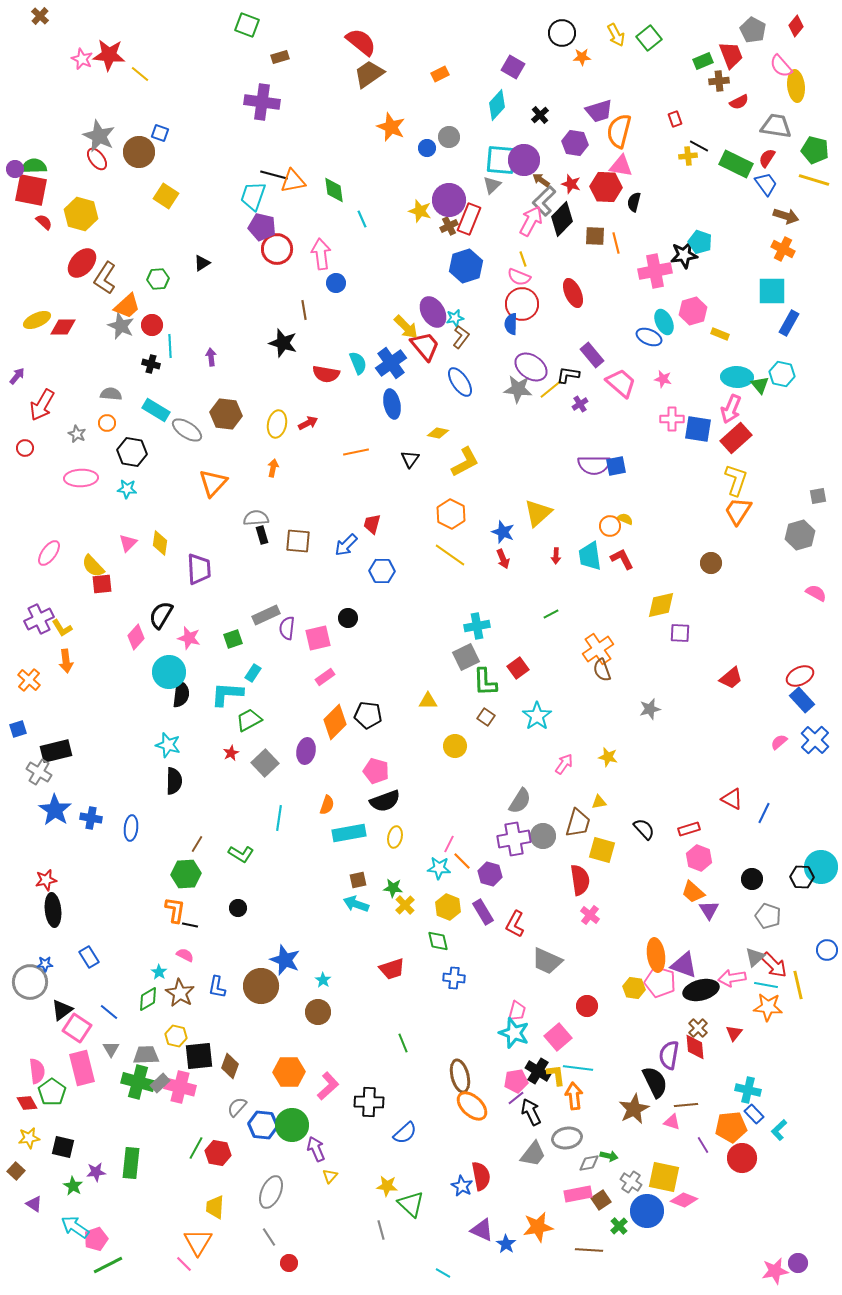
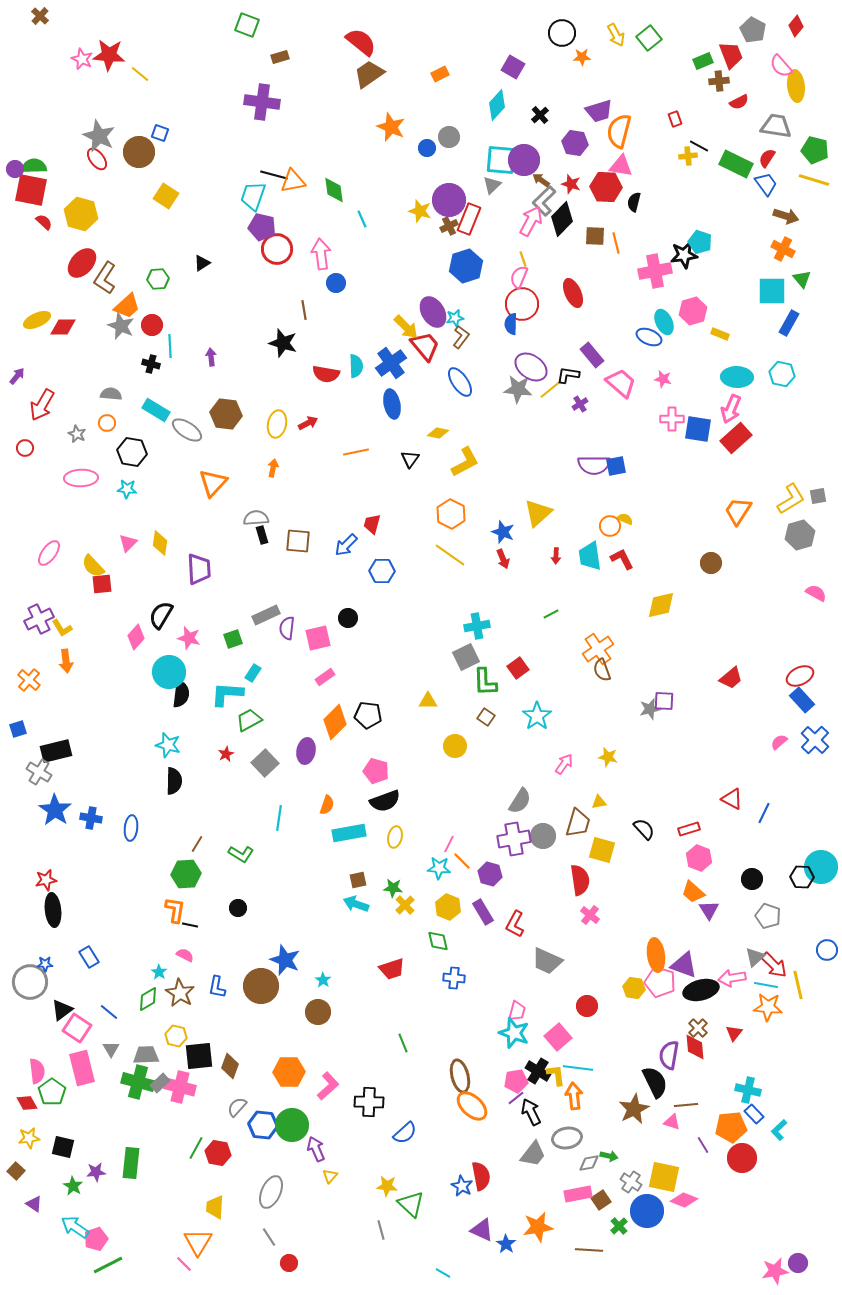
pink semicircle at (519, 277): rotated 90 degrees clockwise
cyan semicircle at (358, 363): moved 2 px left, 3 px down; rotated 20 degrees clockwise
green triangle at (760, 385): moved 42 px right, 106 px up
yellow L-shape at (736, 480): moved 55 px right, 19 px down; rotated 40 degrees clockwise
purple square at (680, 633): moved 16 px left, 68 px down
red star at (231, 753): moved 5 px left, 1 px down
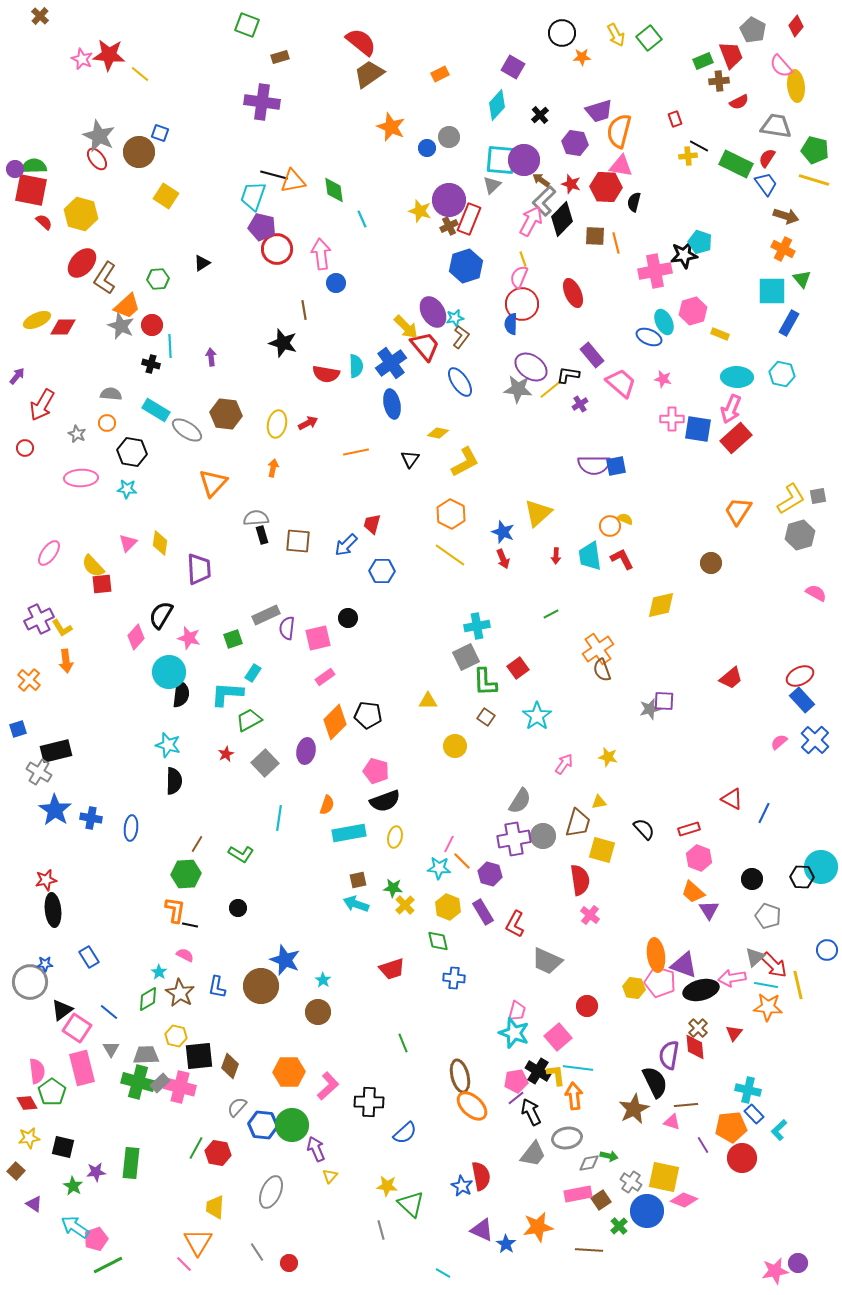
gray line at (269, 1237): moved 12 px left, 15 px down
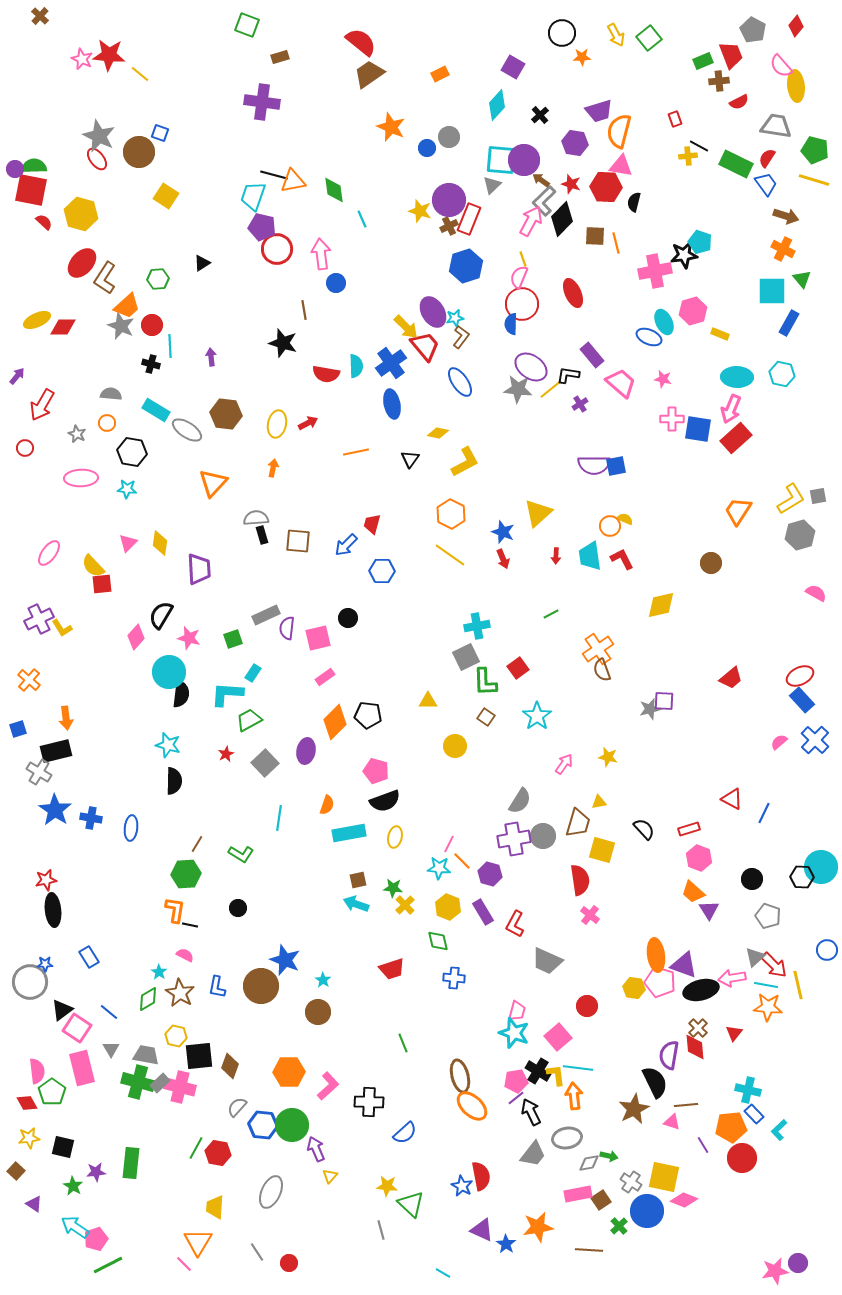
orange arrow at (66, 661): moved 57 px down
gray trapezoid at (146, 1055): rotated 12 degrees clockwise
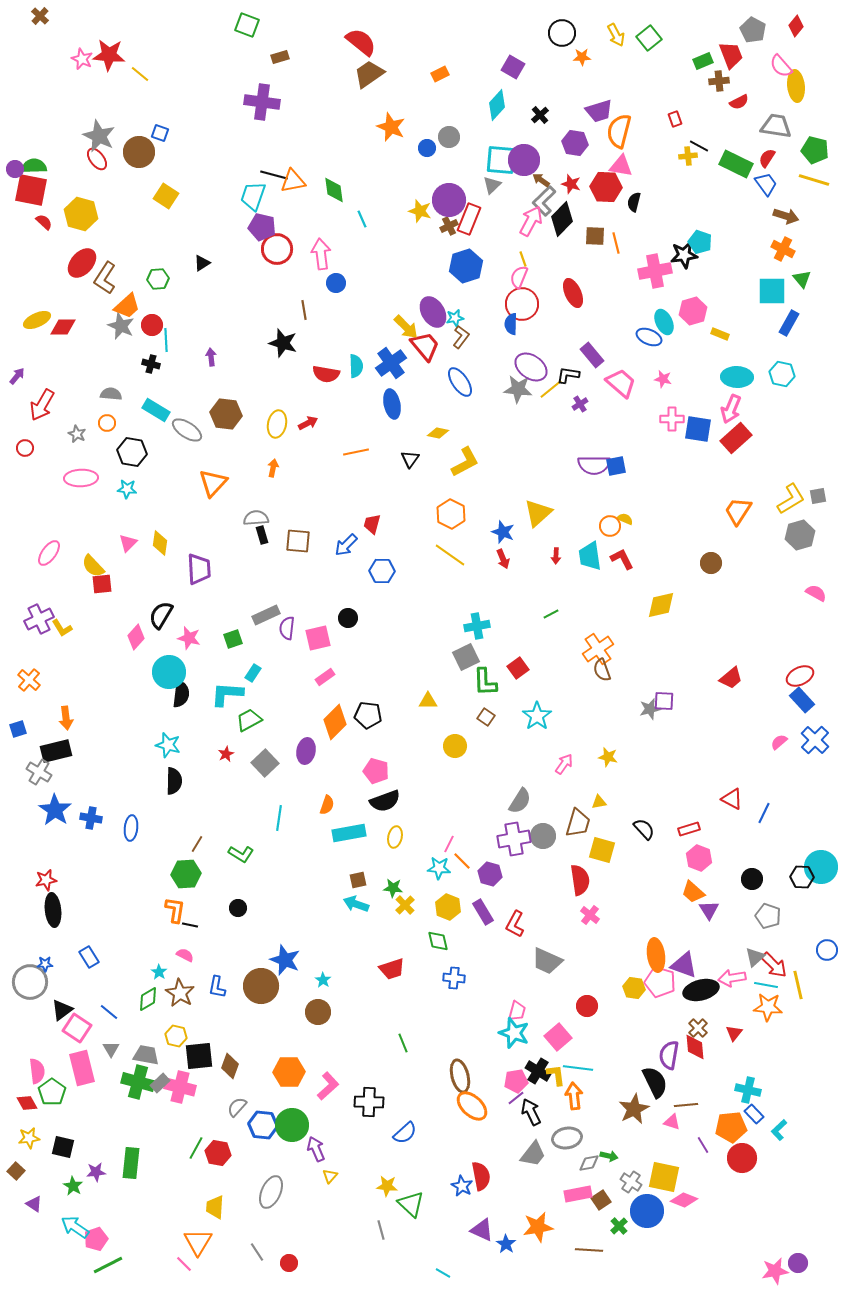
cyan line at (170, 346): moved 4 px left, 6 px up
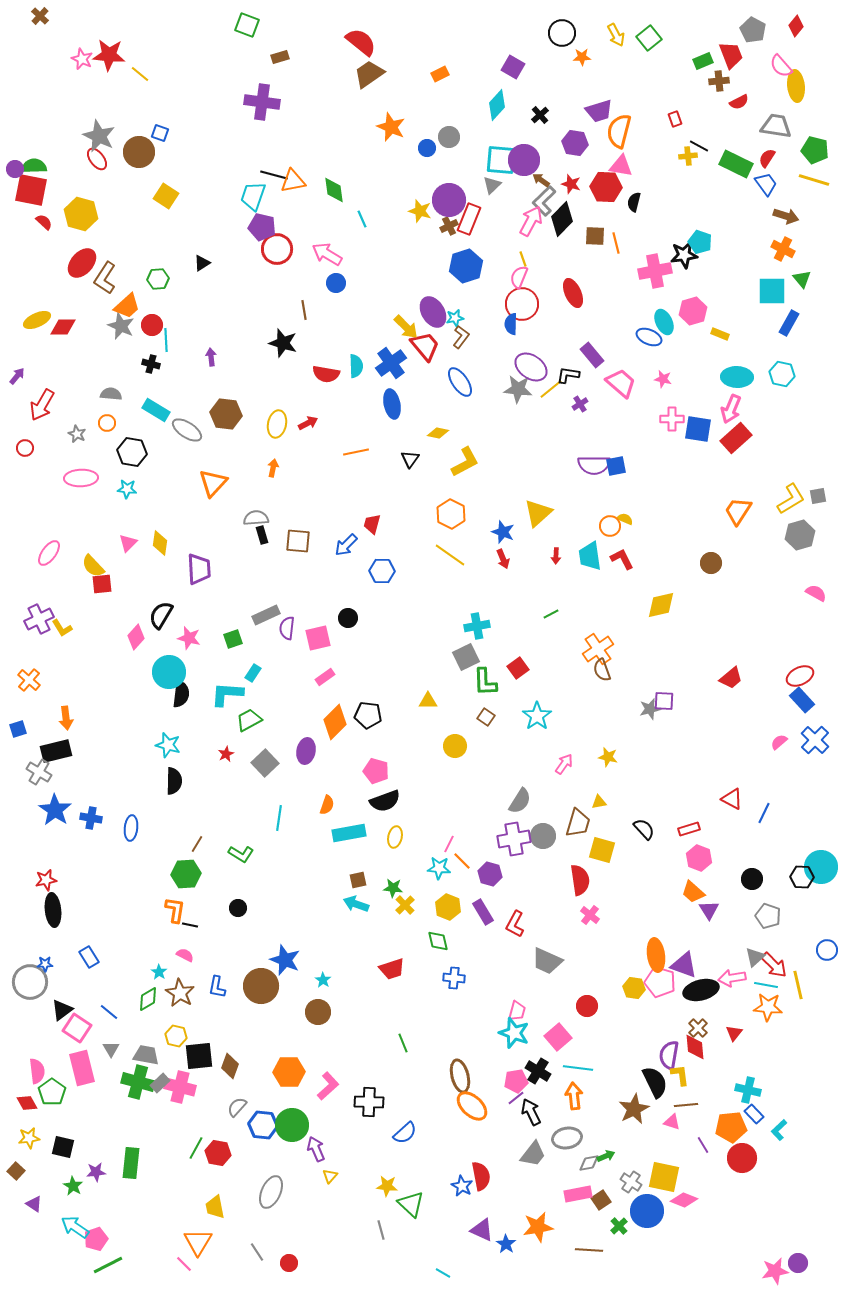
pink arrow at (321, 254): moved 6 px right; rotated 52 degrees counterclockwise
yellow L-shape at (556, 1075): moved 124 px right
green arrow at (609, 1156): moved 3 px left; rotated 36 degrees counterclockwise
yellow trapezoid at (215, 1207): rotated 15 degrees counterclockwise
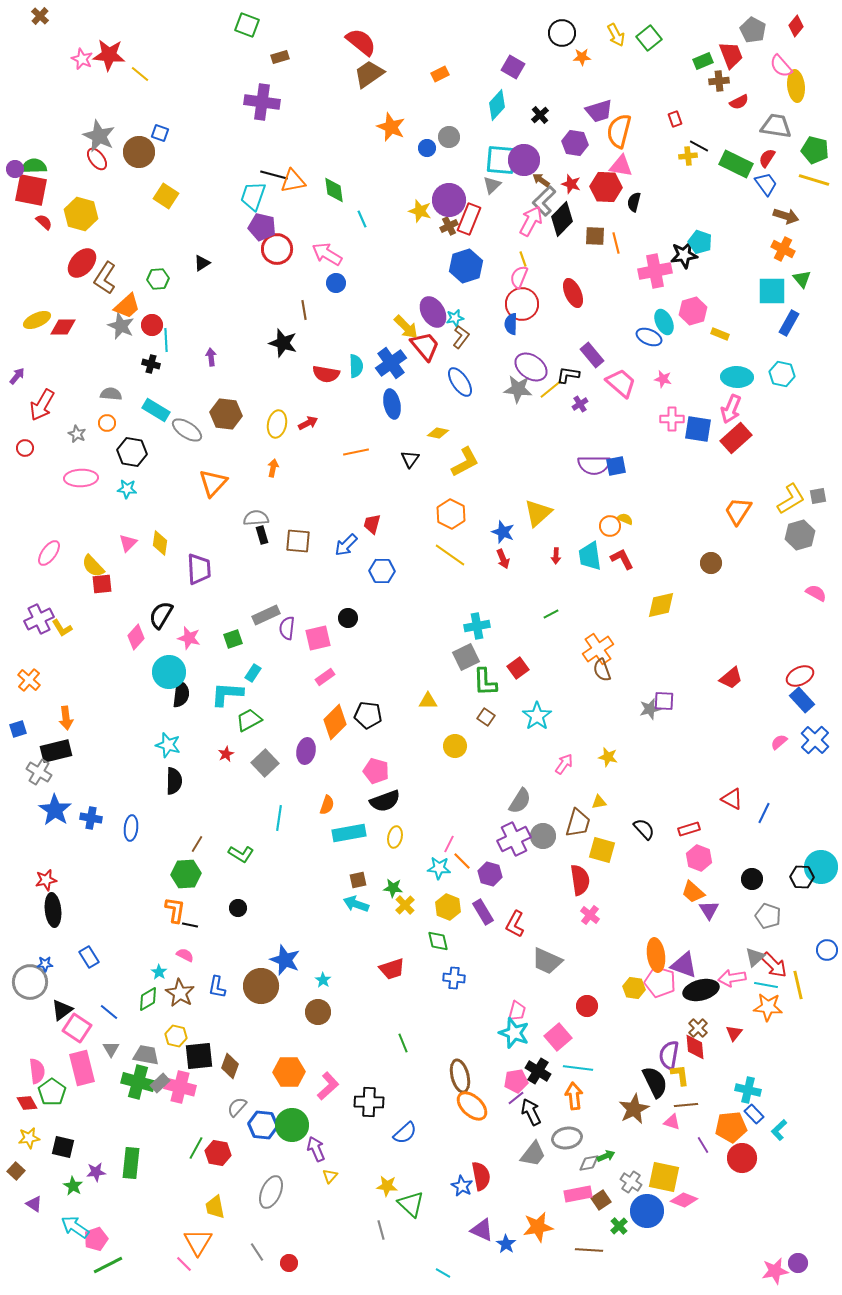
purple cross at (514, 839): rotated 16 degrees counterclockwise
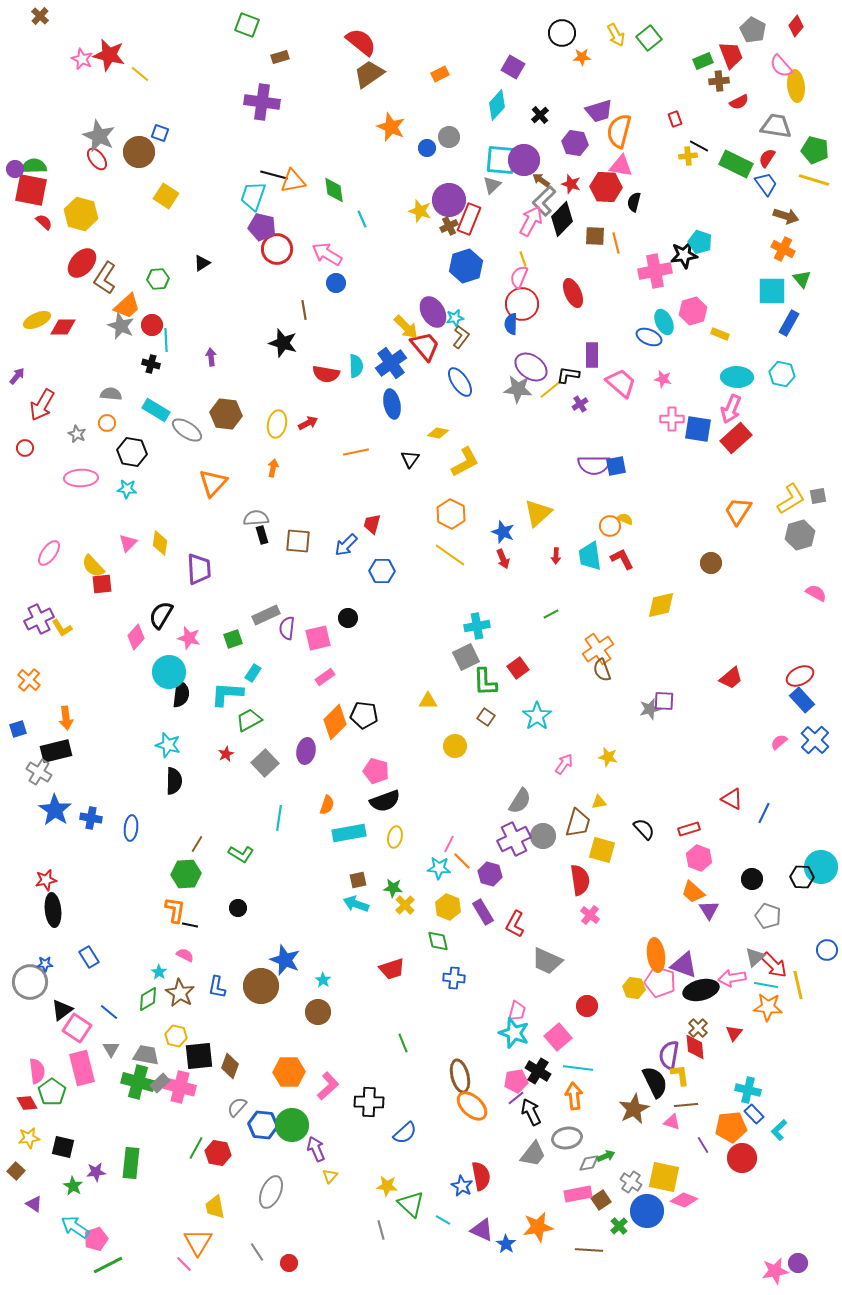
red star at (109, 55): rotated 8 degrees clockwise
purple rectangle at (592, 355): rotated 40 degrees clockwise
black pentagon at (368, 715): moved 4 px left
cyan line at (443, 1273): moved 53 px up
